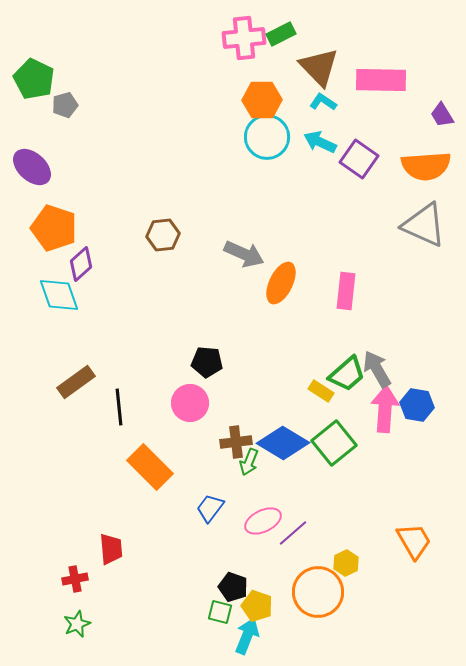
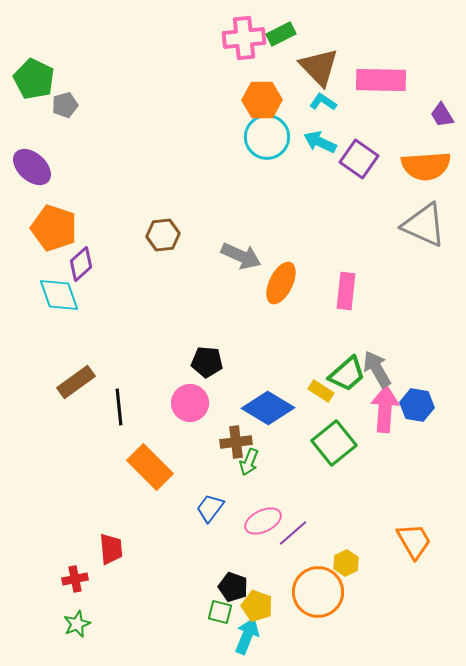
gray arrow at (244, 254): moved 3 px left, 2 px down
blue diamond at (283, 443): moved 15 px left, 35 px up
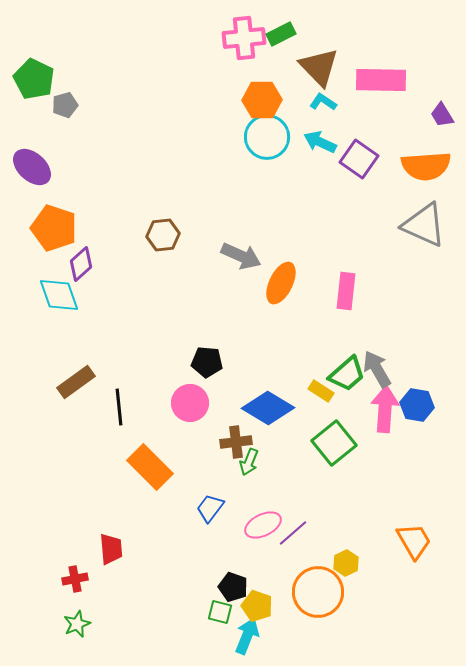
pink ellipse at (263, 521): moved 4 px down
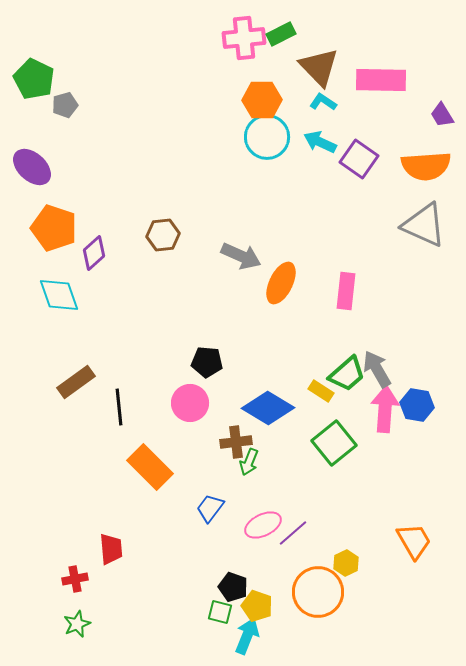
purple diamond at (81, 264): moved 13 px right, 11 px up
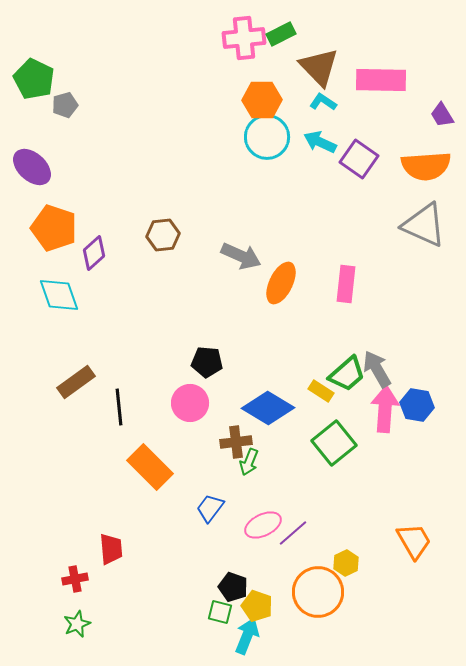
pink rectangle at (346, 291): moved 7 px up
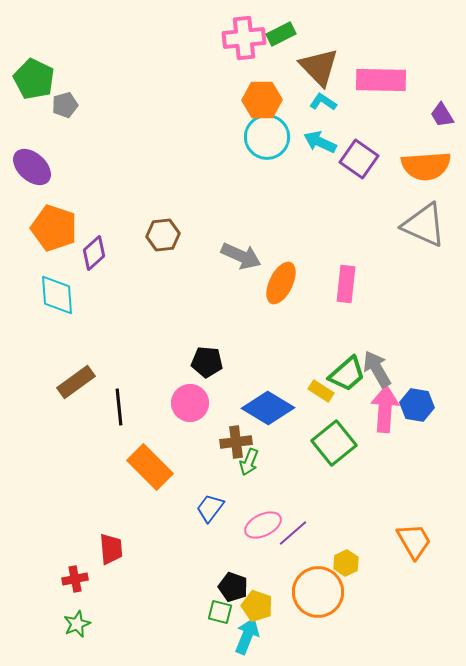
cyan diamond at (59, 295): moved 2 px left; rotated 15 degrees clockwise
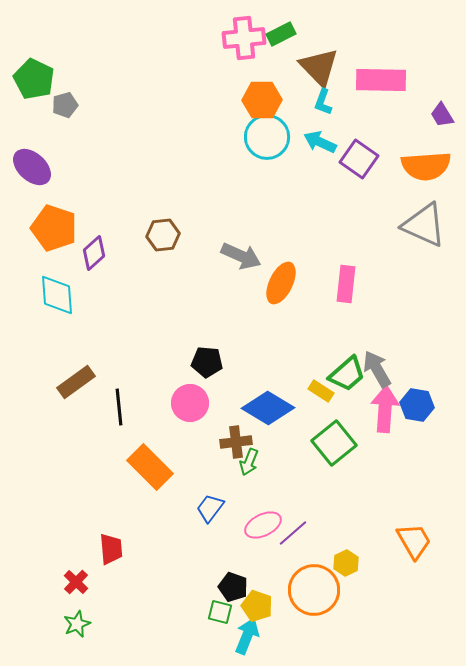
cyan L-shape at (323, 102): rotated 104 degrees counterclockwise
red cross at (75, 579): moved 1 px right, 3 px down; rotated 35 degrees counterclockwise
orange circle at (318, 592): moved 4 px left, 2 px up
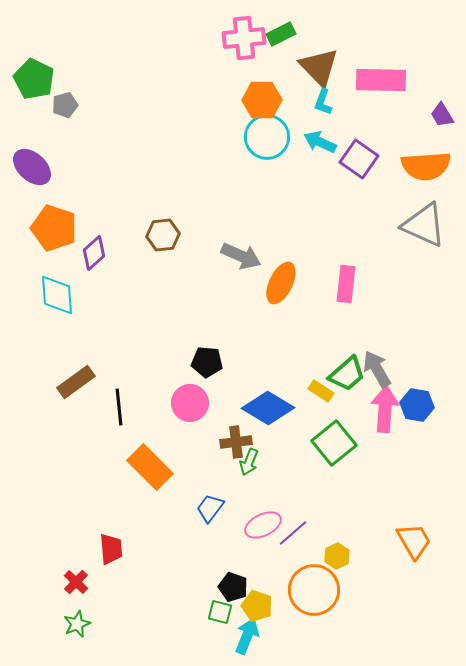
yellow hexagon at (346, 563): moved 9 px left, 7 px up
